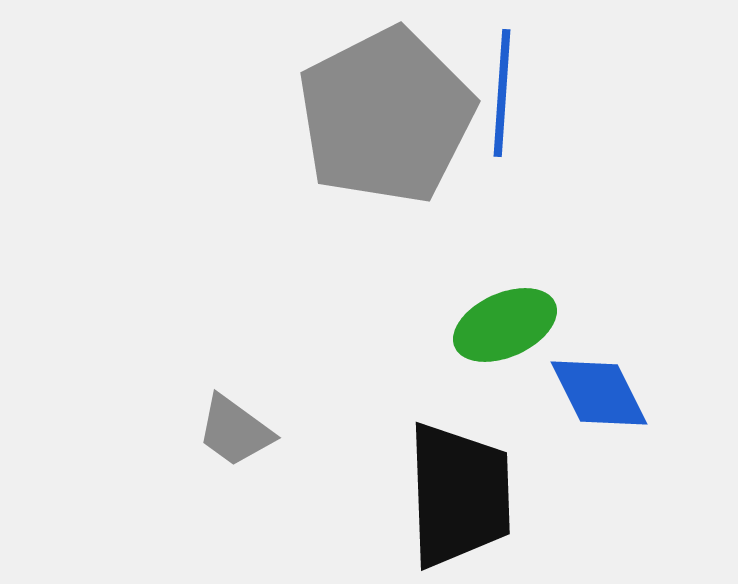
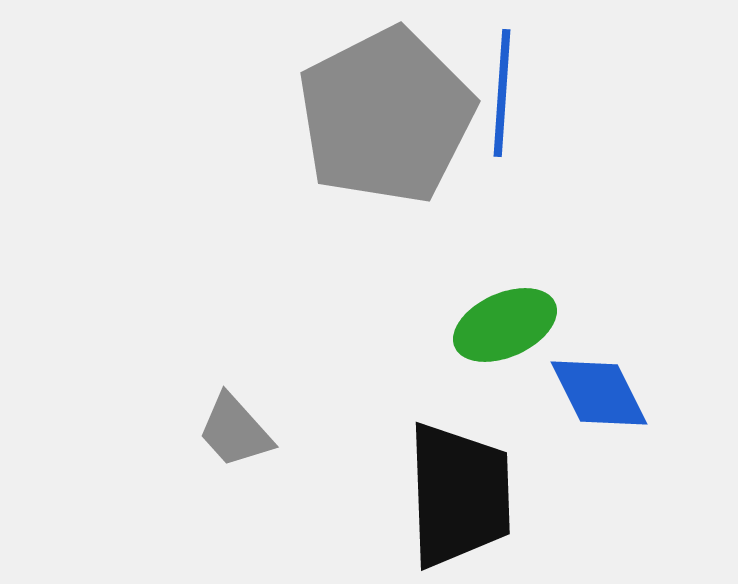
gray trapezoid: rotated 12 degrees clockwise
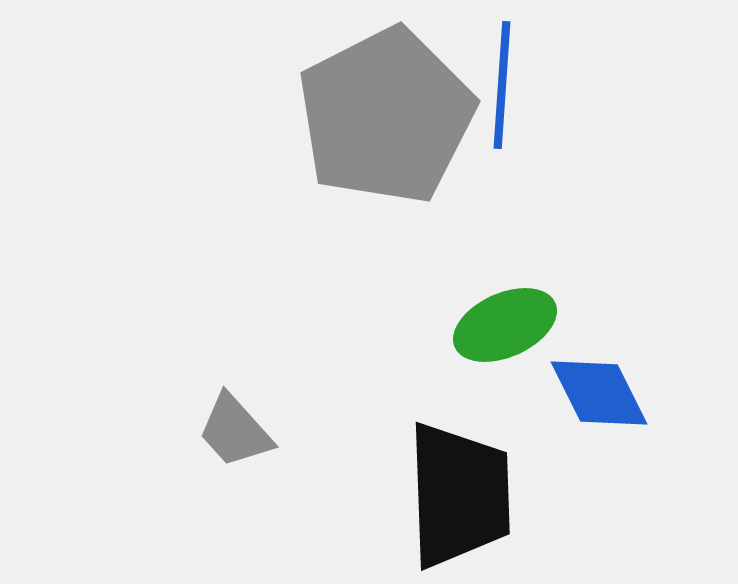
blue line: moved 8 px up
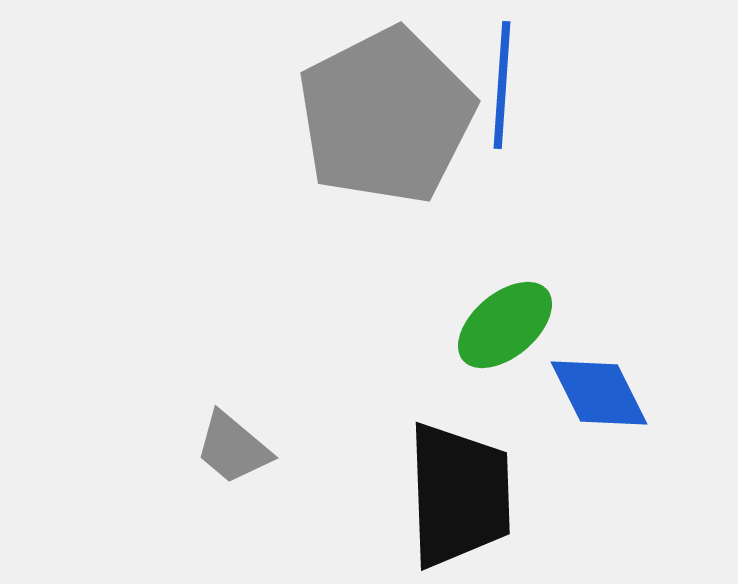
green ellipse: rotated 16 degrees counterclockwise
gray trapezoid: moved 2 px left, 17 px down; rotated 8 degrees counterclockwise
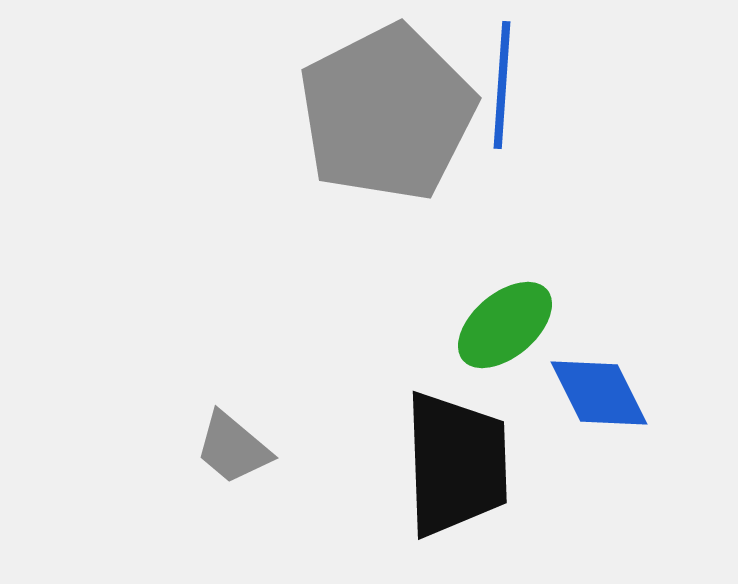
gray pentagon: moved 1 px right, 3 px up
black trapezoid: moved 3 px left, 31 px up
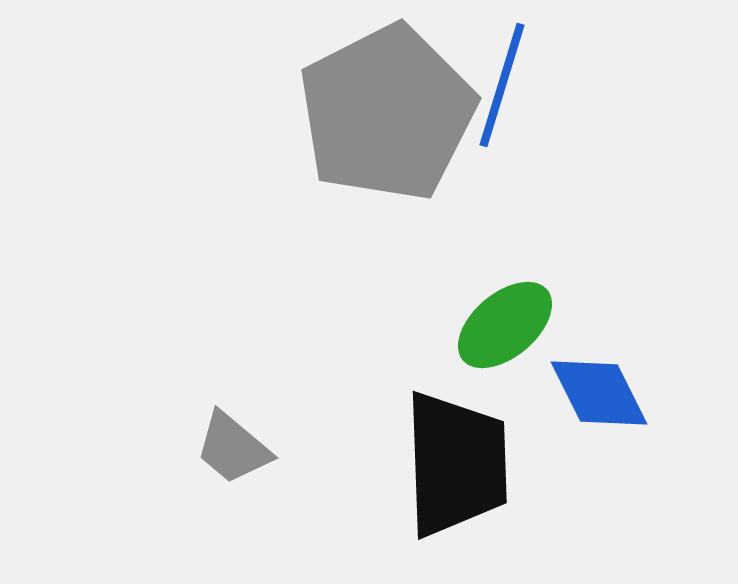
blue line: rotated 13 degrees clockwise
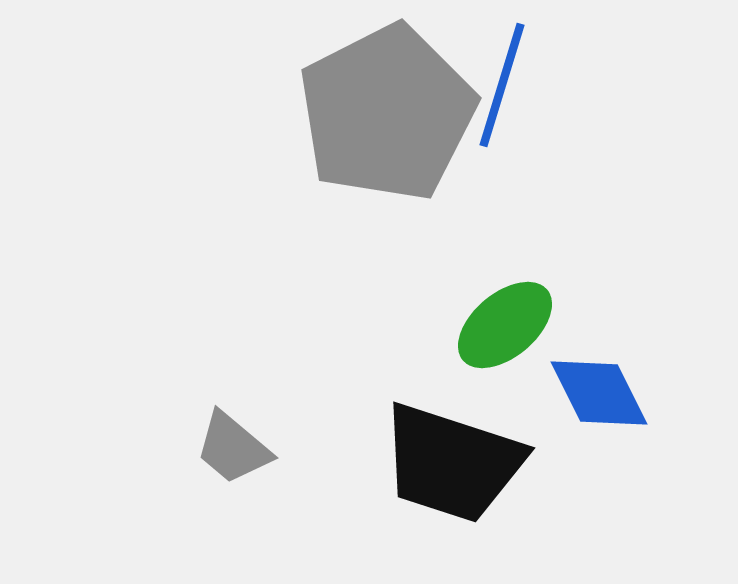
black trapezoid: moved 4 px left, 1 px up; rotated 110 degrees clockwise
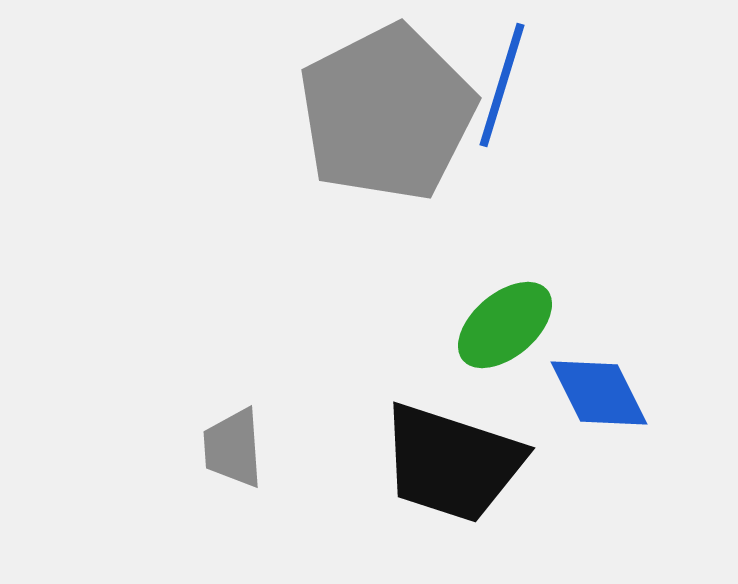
gray trapezoid: rotated 46 degrees clockwise
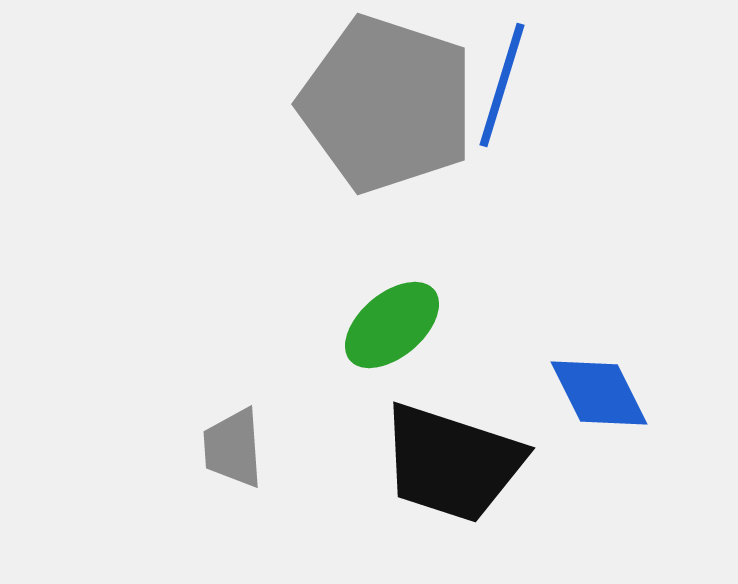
gray pentagon: moved 9 px up; rotated 27 degrees counterclockwise
green ellipse: moved 113 px left
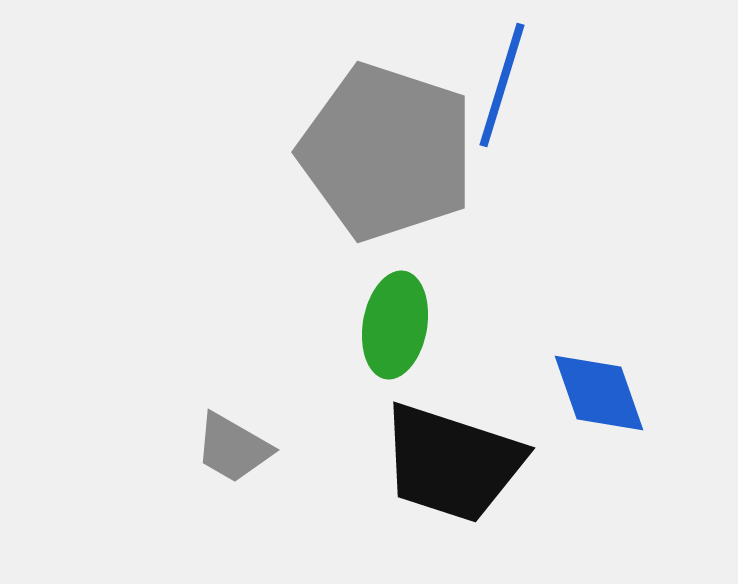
gray pentagon: moved 48 px down
green ellipse: moved 3 px right; rotated 40 degrees counterclockwise
blue diamond: rotated 7 degrees clockwise
gray trapezoid: rotated 56 degrees counterclockwise
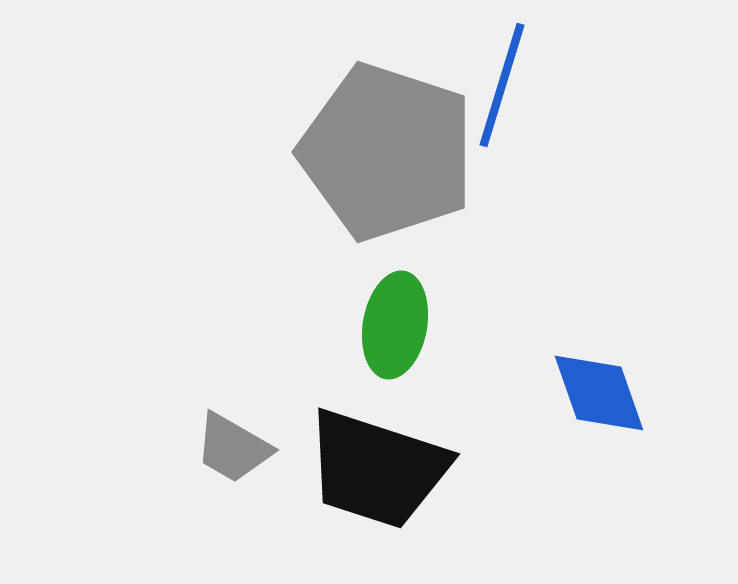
black trapezoid: moved 75 px left, 6 px down
